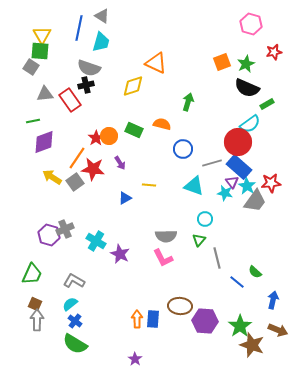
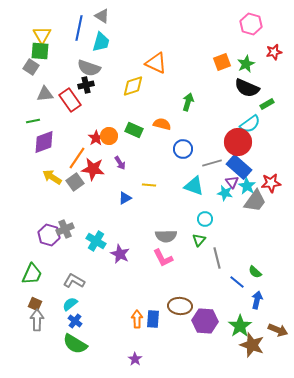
blue arrow at (273, 300): moved 16 px left
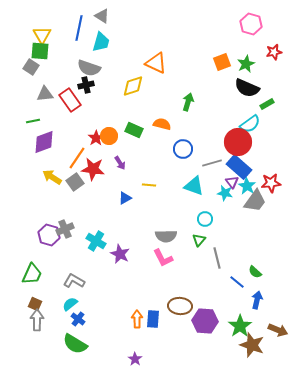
blue cross at (75, 321): moved 3 px right, 2 px up
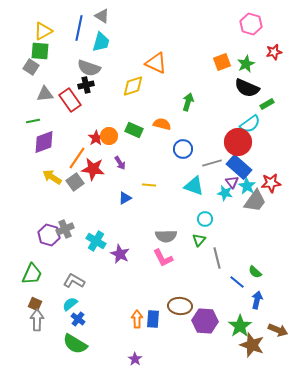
yellow triangle at (42, 35): moved 1 px right, 4 px up; rotated 30 degrees clockwise
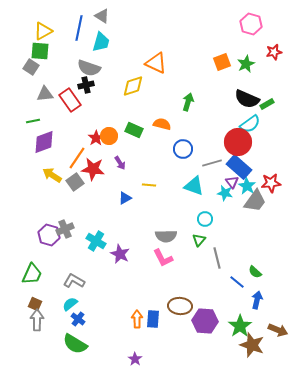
black semicircle at (247, 88): moved 11 px down
yellow arrow at (52, 177): moved 2 px up
